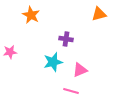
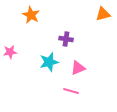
orange triangle: moved 4 px right
cyan star: moved 4 px left
pink triangle: moved 2 px left, 2 px up
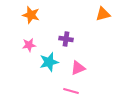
orange star: rotated 12 degrees counterclockwise
pink star: moved 19 px right, 7 px up
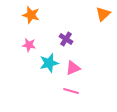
orange triangle: rotated 28 degrees counterclockwise
purple cross: rotated 24 degrees clockwise
pink star: rotated 16 degrees clockwise
cyan star: moved 1 px down
pink triangle: moved 5 px left
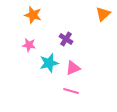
orange star: moved 2 px right
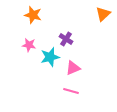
cyan star: moved 1 px right, 6 px up
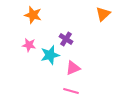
cyan star: moved 2 px up
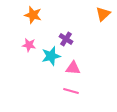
cyan star: moved 1 px right, 1 px down
pink triangle: rotated 28 degrees clockwise
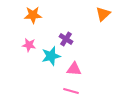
orange star: rotated 18 degrees counterclockwise
pink triangle: moved 1 px right, 1 px down
